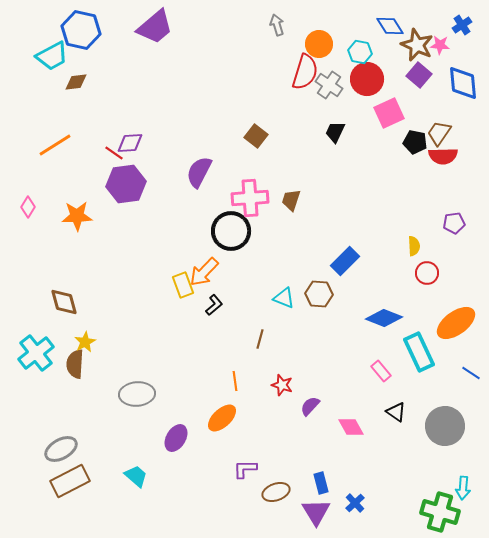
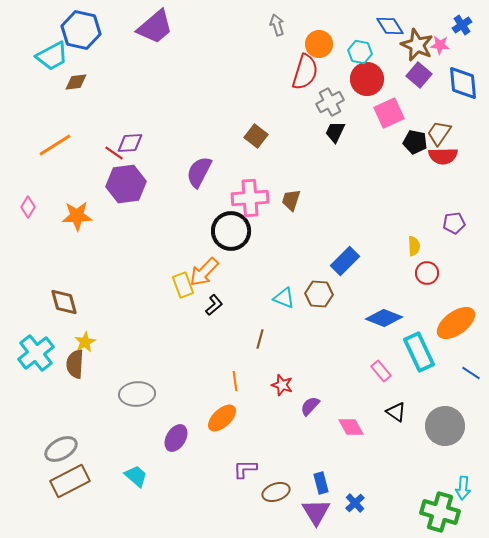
gray cross at (329, 85): moved 1 px right, 17 px down; rotated 28 degrees clockwise
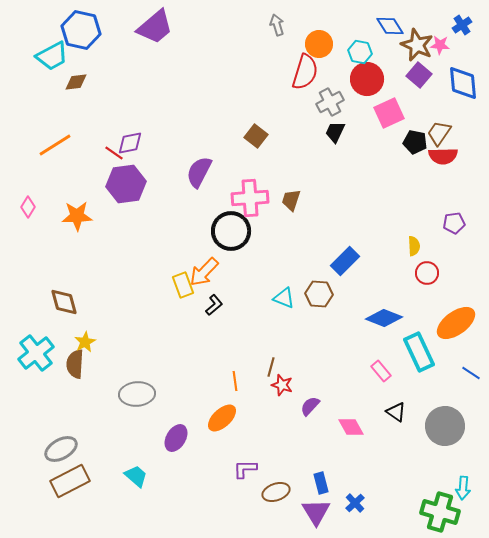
purple diamond at (130, 143): rotated 8 degrees counterclockwise
brown line at (260, 339): moved 11 px right, 28 px down
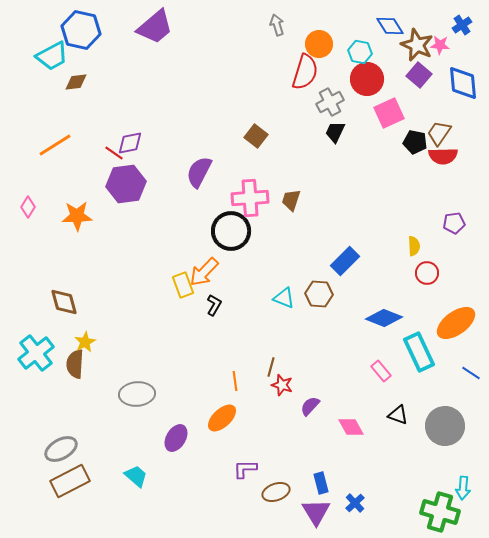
black L-shape at (214, 305): rotated 20 degrees counterclockwise
black triangle at (396, 412): moved 2 px right, 3 px down; rotated 15 degrees counterclockwise
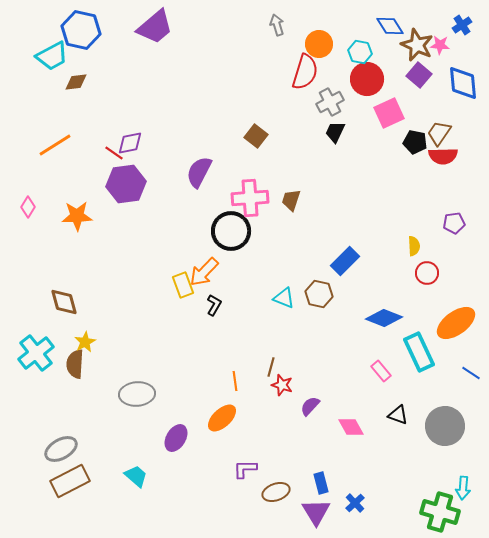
brown hexagon at (319, 294): rotated 8 degrees clockwise
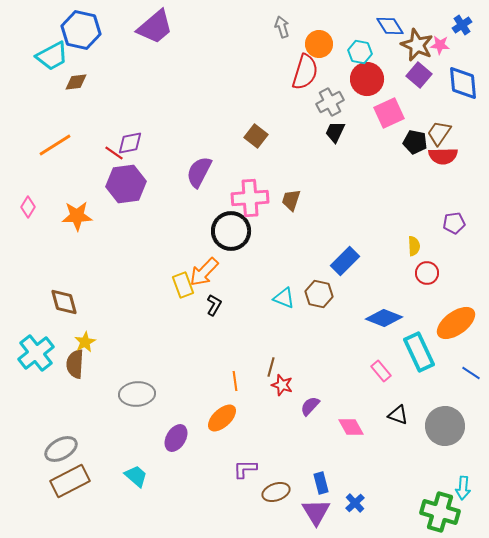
gray arrow at (277, 25): moved 5 px right, 2 px down
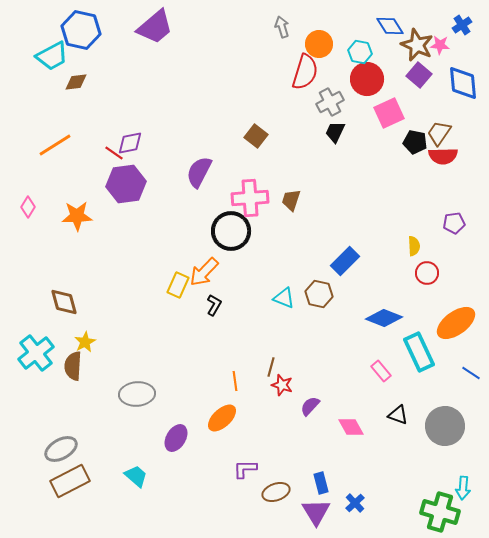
yellow rectangle at (183, 285): moved 5 px left; rotated 45 degrees clockwise
brown semicircle at (75, 364): moved 2 px left, 2 px down
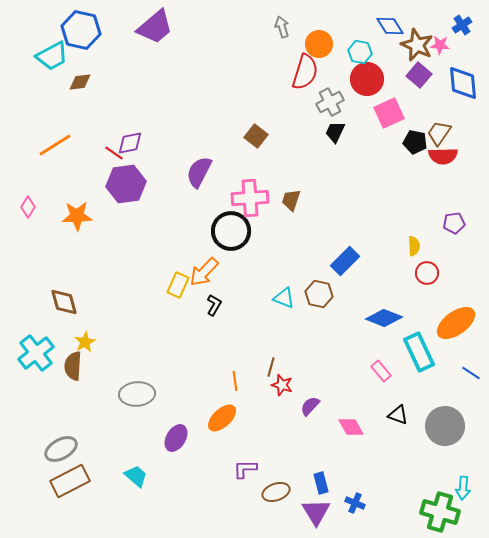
brown diamond at (76, 82): moved 4 px right
blue cross at (355, 503): rotated 24 degrees counterclockwise
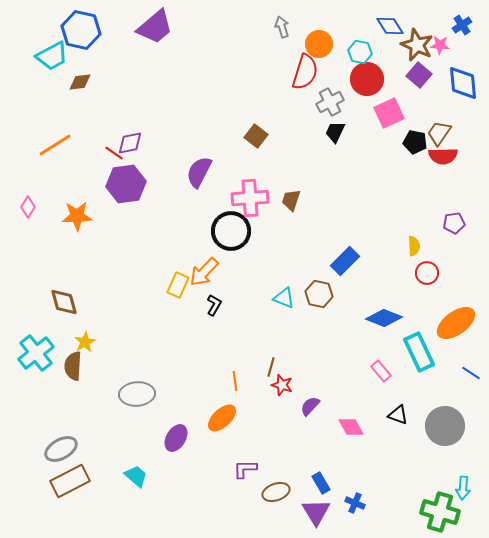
blue rectangle at (321, 483): rotated 15 degrees counterclockwise
